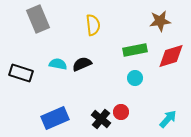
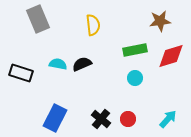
red circle: moved 7 px right, 7 px down
blue rectangle: rotated 40 degrees counterclockwise
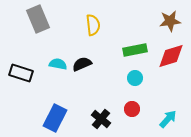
brown star: moved 10 px right
red circle: moved 4 px right, 10 px up
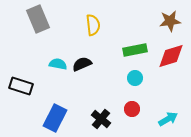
black rectangle: moved 13 px down
cyan arrow: rotated 18 degrees clockwise
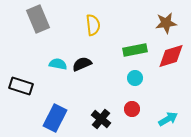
brown star: moved 4 px left, 2 px down
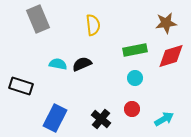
cyan arrow: moved 4 px left
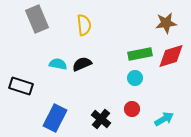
gray rectangle: moved 1 px left
yellow semicircle: moved 9 px left
green rectangle: moved 5 px right, 4 px down
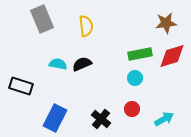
gray rectangle: moved 5 px right
yellow semicircle: moved 2 px right, 1 px down
red diamond: moved 1 px right
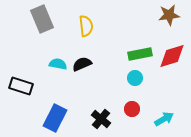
brown star: moved 3 px right, 8 px up
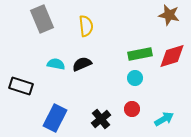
brown star: rotated 20 degrees clockwise
cyan semicircle: moved 2 px left
black cross: rotated 12 degrees clockwise
